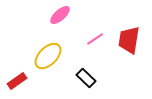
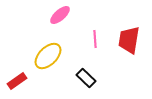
pink line: rotated 60 degrees counterclockwise
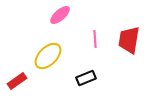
black rectangle: rotated 66 degrees counterclockwise
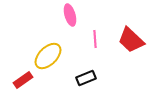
pink ellipse: moved 10 px right; rotated 65 degrees counterclockwise
red trapezoid: moved 2 px right; rotated 56 degrees counterclockwise
red rectangle: moved 6 px right, 1 px up
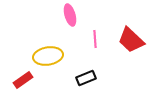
yellow ellipse: rotated 36 degrees clockwise
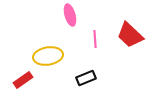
red trapezoid: moved 1 px left, 5 px up
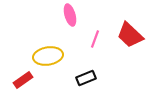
pink line: rotated 24 degrees clockwise
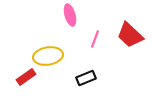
red rectangle: moved 3 px right, 3 px up
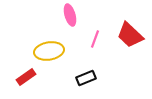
yellow ellipse: moved 1 px right, 5 px up
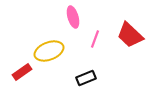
pink ellipse: moved 3 px right, 2 px down
yellow ellipse: rotated 12 degrees counterclockwise
red rectangle: moved 4 px left, 5 px up
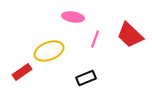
pink ellipse: rotated 65 degrees counterclockwise
